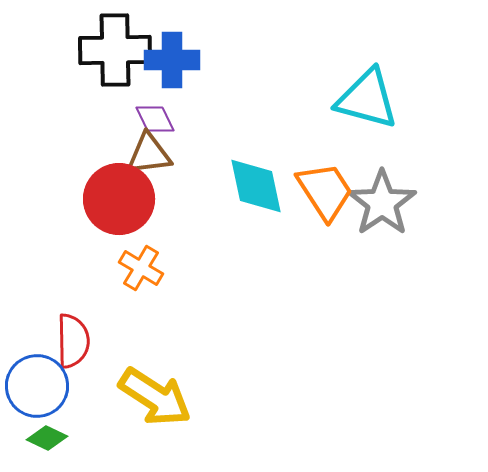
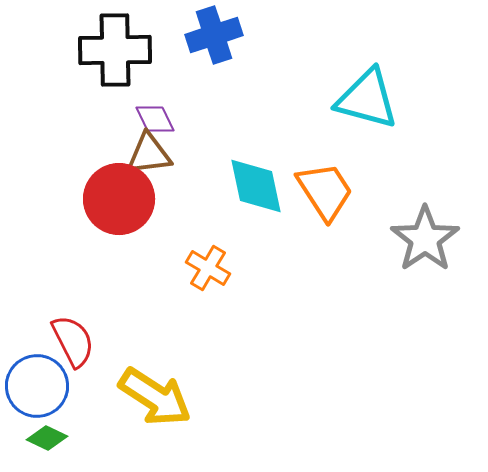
blue cross: moved 42 px right, 25 px up; rotated 18 degrees counterclockwise
gray star: moved 43 px right, 36 px down
orange cross: moved 67 px right
red semicircle: rotated 26 degrees counterclockwise
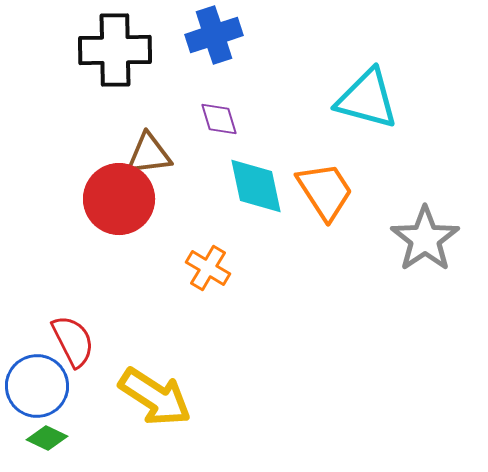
purple diamond: moved 64 px right; rotated 9 degrees clockwise
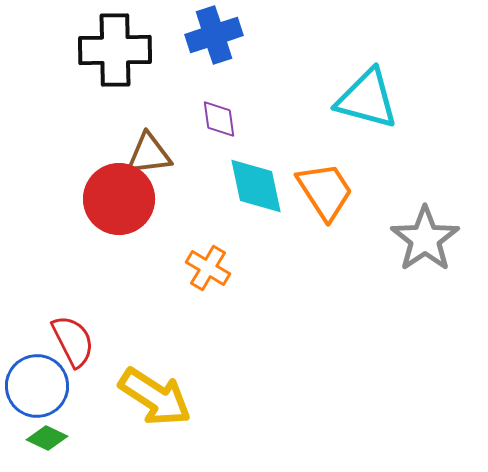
purple diamond: rotated 9 degrees clockwise
